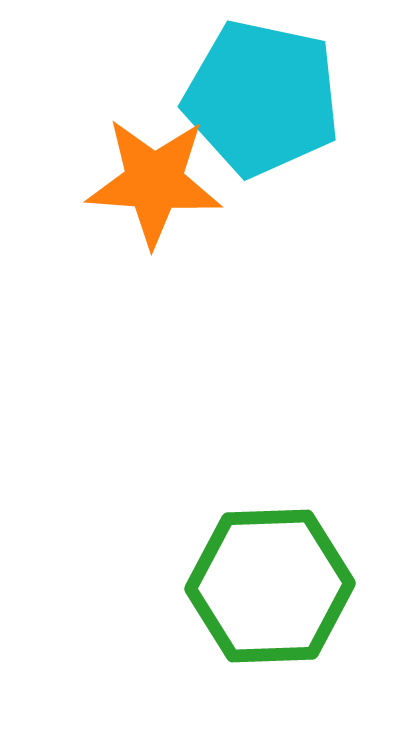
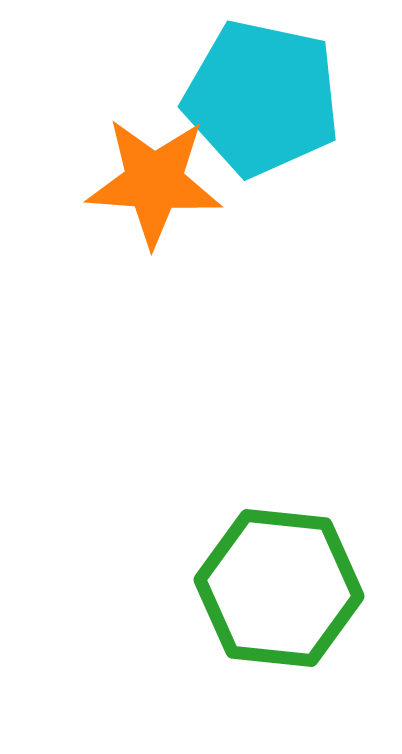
green hexagon: moved 9 px right, 2 px down; rotated 8 degrees clockwise
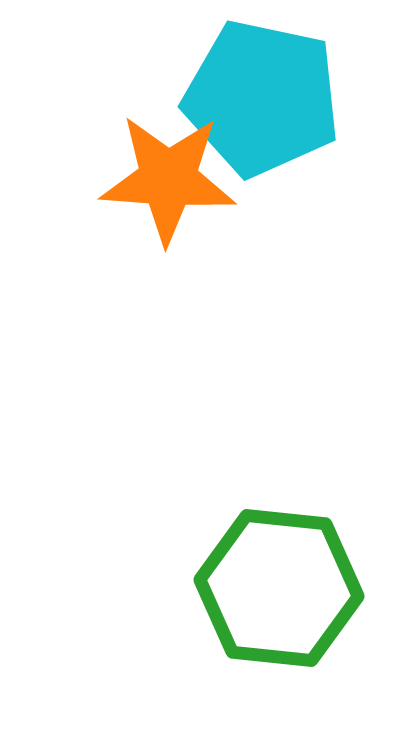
orange star: moved 14 px right, 3 px up
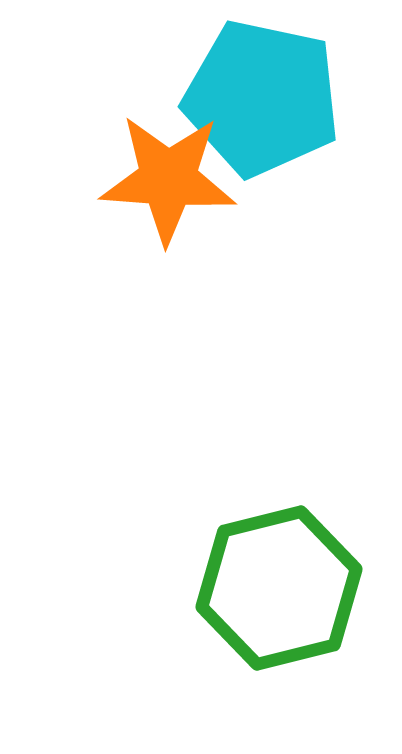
green hexagon: rotated 20 degrees counterclockwise
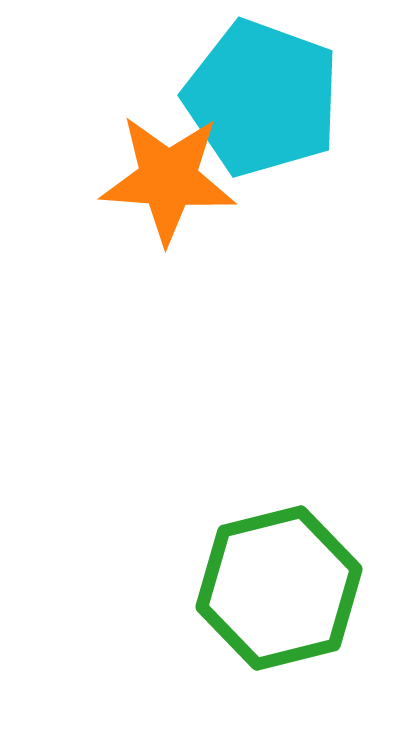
cyan pentagon: rotated 8 degrees clockwise
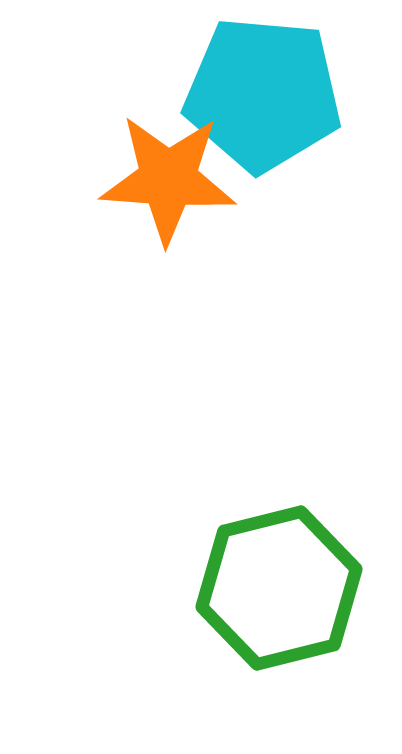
cyan pentagon: moved 1 px right, 4 px up; rotated 15 degrees counterclockwise
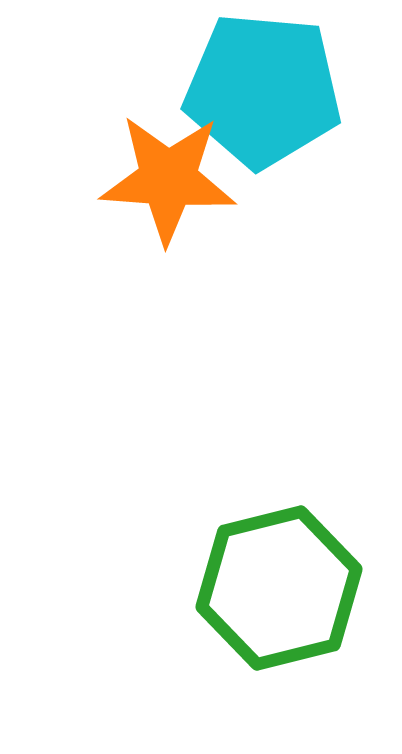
cyan pentagon: moved 4 px up
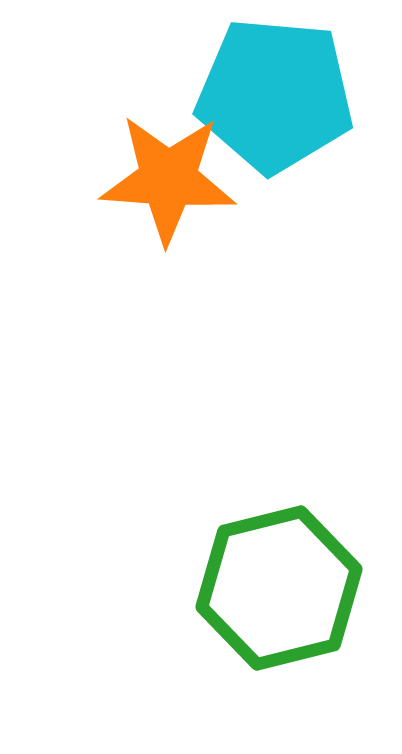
cyan pentagon: moved 12 px right, 5 px down
